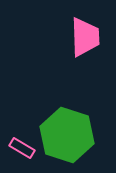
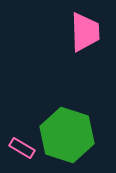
pink trapezoid: moved 5 px up
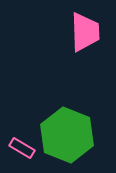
green hexagon: rotated 4 degrees clockwise
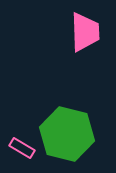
green hexagon: moved 1 px up; rotated 8 degrees counterclockwise
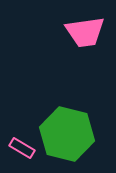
pink trapezoid: rotated 84 degrees clockwise
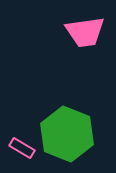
green hexagon: rotated 8 degrees clockwise
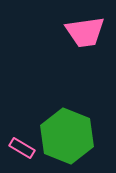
green hexagon: moved 2 px down
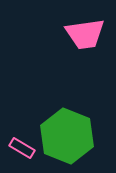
pink trapezoid: moved 2 px down
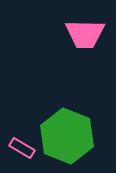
pink trapezoid: rotated 9 degrees clockwise
